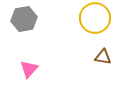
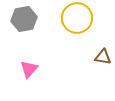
yellow circle: moved 18 px left
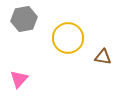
yellow circle: moved 9 px left, 20 px down
pink triangle: moved 10 px left, 10 px down
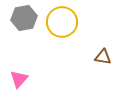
gray hexagon: moved 1 px up
yellow circle: moved 6 px left, 16 px up
